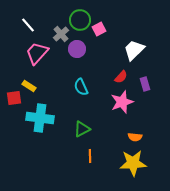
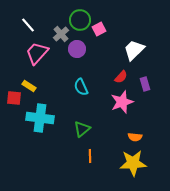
red square: rotated 14 degrees clockwise
green triangle: rotated 12 degrees counterclockwise
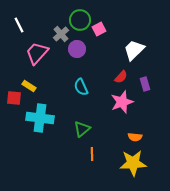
white line: moved 9 px left; rotated 14 degrees clockwise
orange line: moved 2 px right, 2 px up
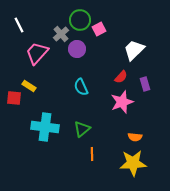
cyan cross: moved 5 px right, 9 px down
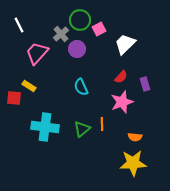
white trapezoid: moved 9 px left, 6 px up
orange line: moved 10 px right, 30 px up
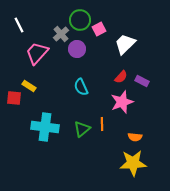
purple rectangle: moved 3 px left, 3 px up; rotated 48 degrees counterclockwise
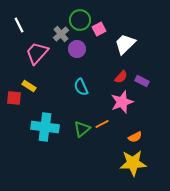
orange line: rotated 64 degrees clockwise
orange semicircle: rotated 32 degrees counterclockwise
